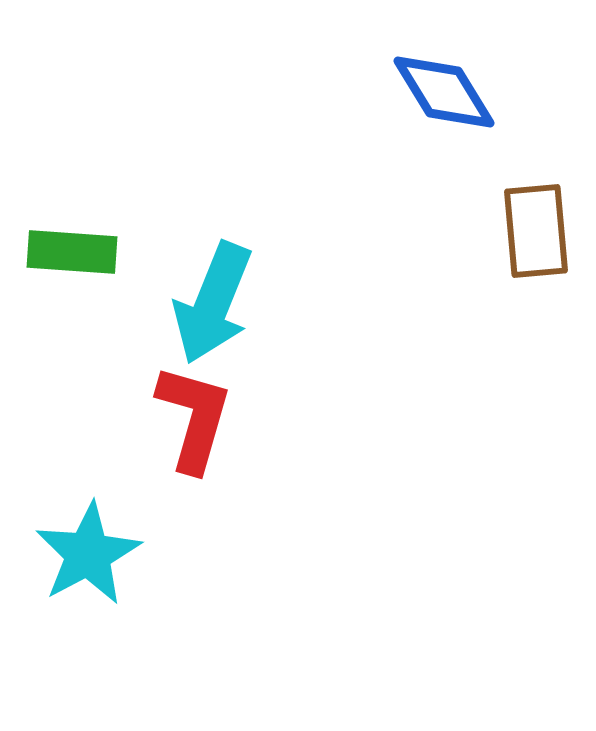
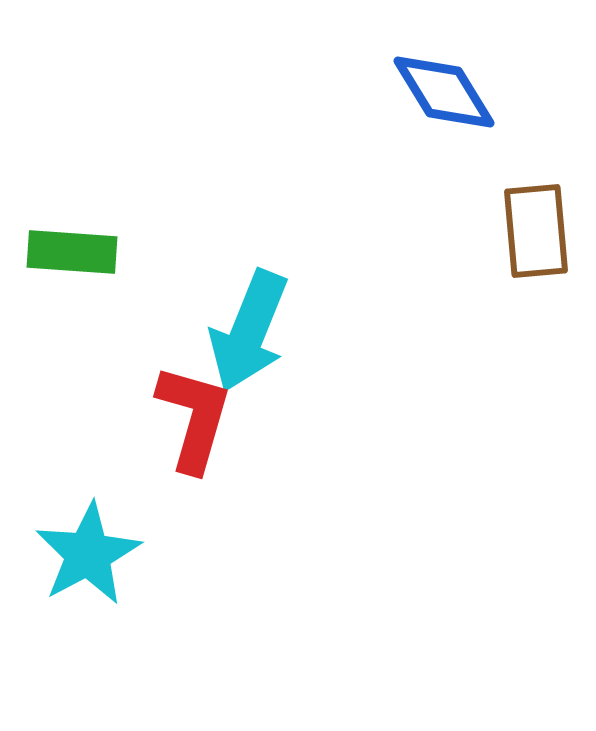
cyan arrow: moved 36 px right, 28 px down
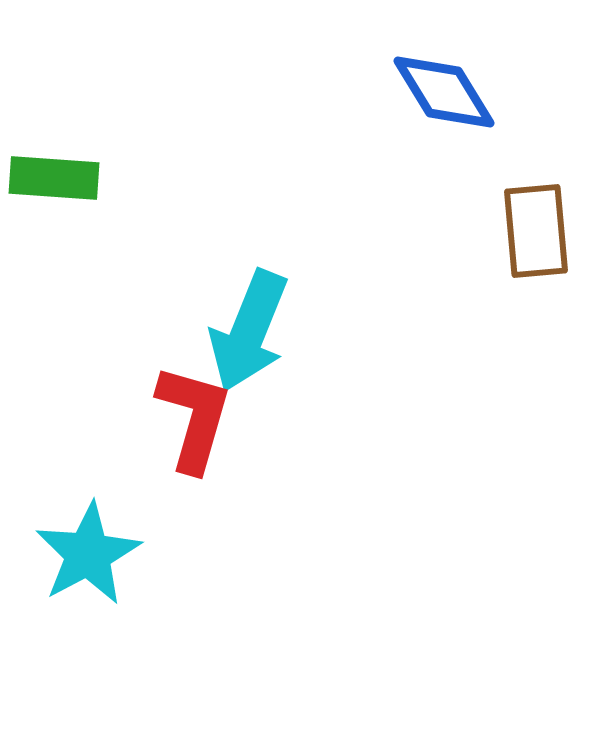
green rectangle: moved 18 px left, 74 px up
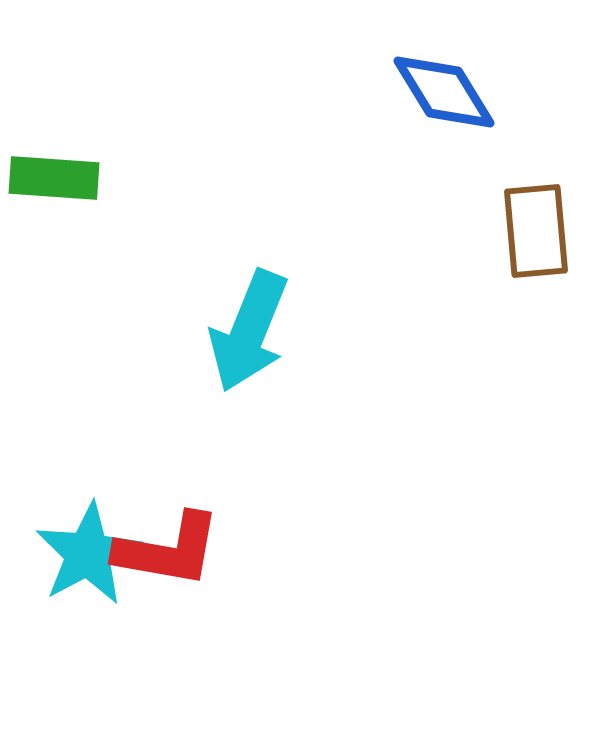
red L-shape: moved 26 px left, 132 px down; rotated 84 degrees clockwise
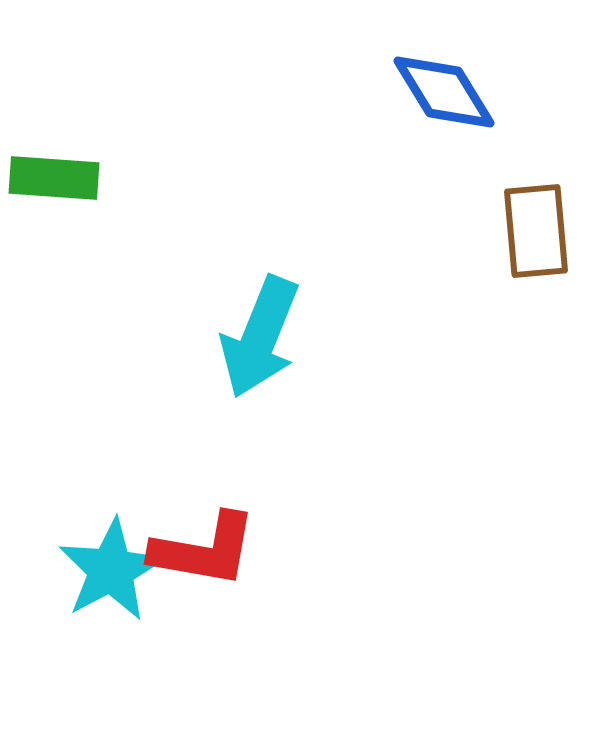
cyan arrow: moved 11 px right, 6 px down
red L-shape: moved 36 px right
cyan star: moved 23 px right, 16 px down
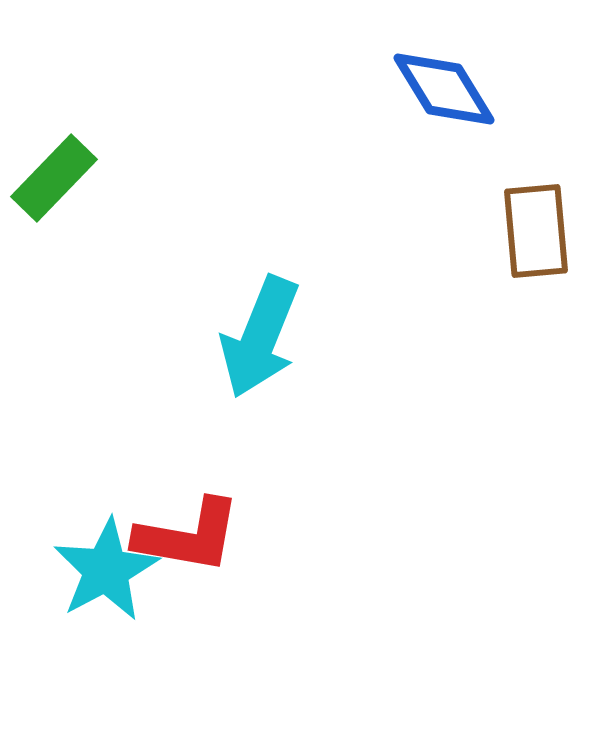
blue diamond: moved 3 px up
green rectangle: rotated 50 degrees counterclockwise
red L-shape: moved 16 px left, 14 px up
cyan star: moved 5 px left
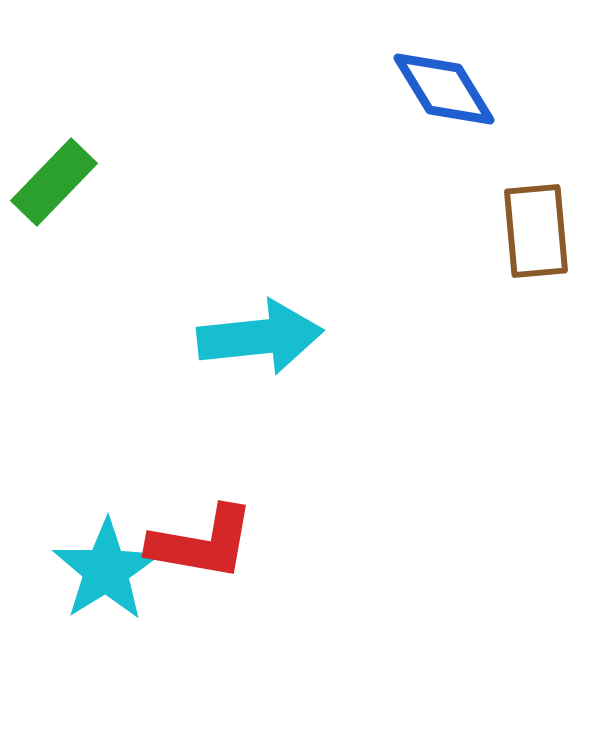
green rectangle: moved 4 px down
cyan arrow: rotated 118 degrees counterclockwise
red L-shape: moved 14 px right, 7 px down
cyan star: rotated 4 degrees counterclockwise
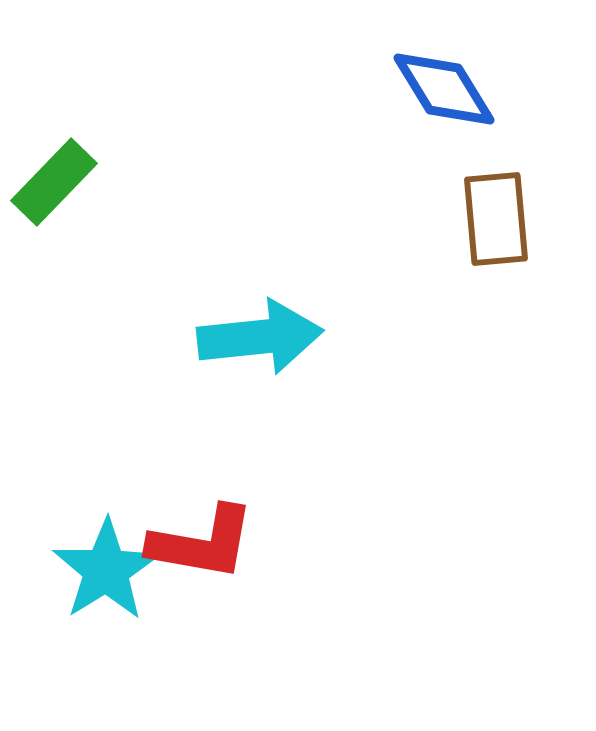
brown rectangle: moved 40 px left, 12 px up
